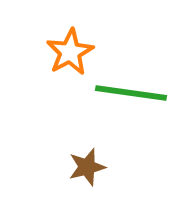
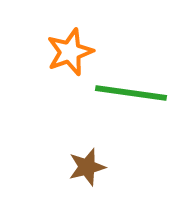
orange star: rotated 9 degrees clockwise
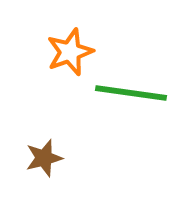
brown star: moved 43 px left, 9 px up
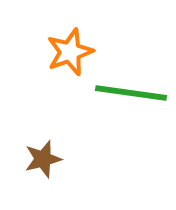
brown star: moved 1 px left, 1 px down
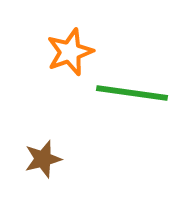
green line: moved 1 px right
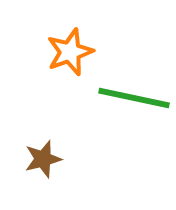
green line: moved 2 px right, 5 px down; rotated 4 degrees clockwise
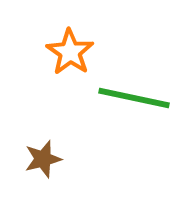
orange star: rotated 18 degrees counterclockwise
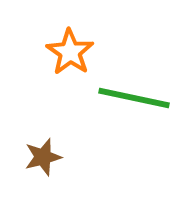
brown star: moved 2 px up
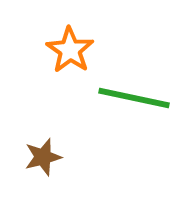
orange star: moved 2 px up
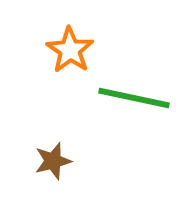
brown star: moved 10 px right, 4 px down
